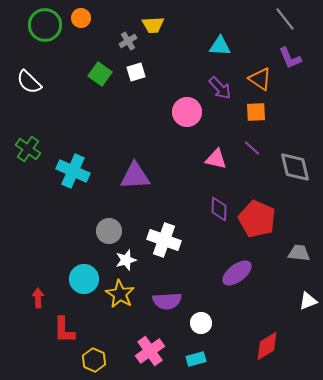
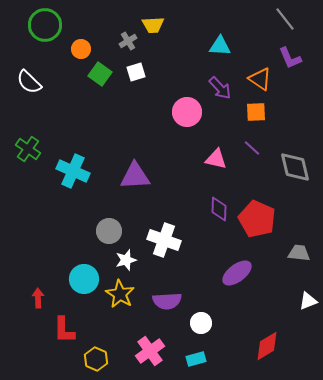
orange circle: moved 31 px down
yellow hexagon: moved 2 px right, 1 px up
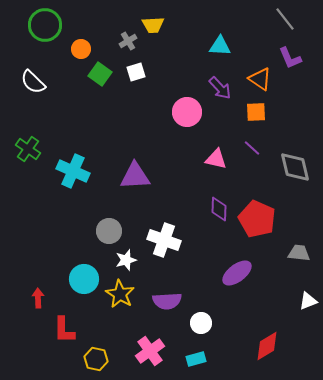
white semicircle: moved 4 px right
yellow hexagon: rotated 10 degrees counterclockwise
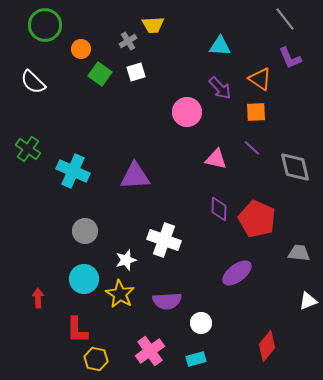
gray circle: moved 24 px left
red L-shape: moved 13 px right
red diamond: rotated 20 degrees counterclockwise
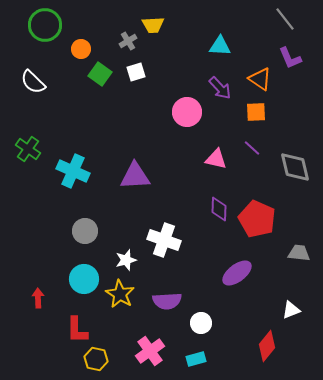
white triangle: moved 17 px left, 9 px down
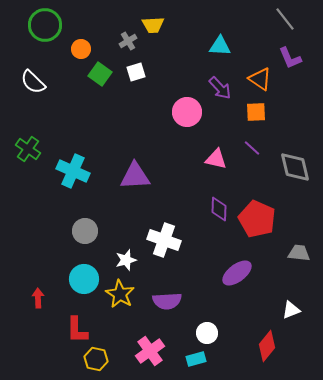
white circle: moved 6 px right, 10 px down
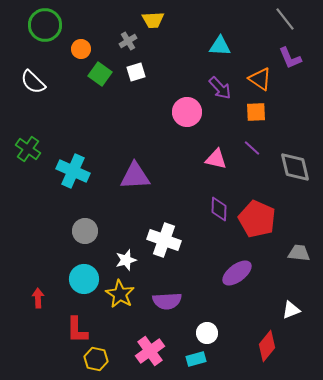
yellow trapezoid: moved 5 px up
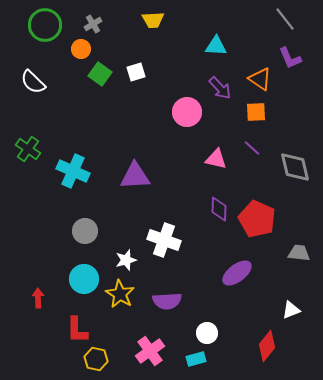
gray cross: moved 35 px left, 17 px up
cyan triangle: moved 4 px left
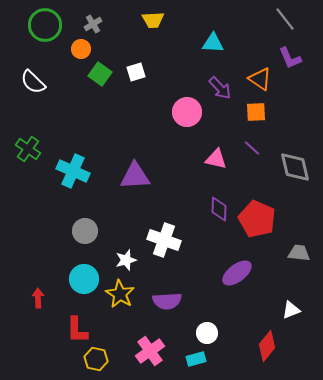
cyan triangle: moved 3 px left, 3 px up
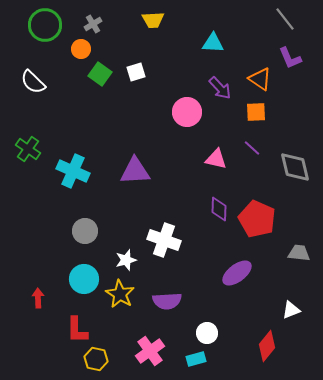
purple triangle: moved 5 px up
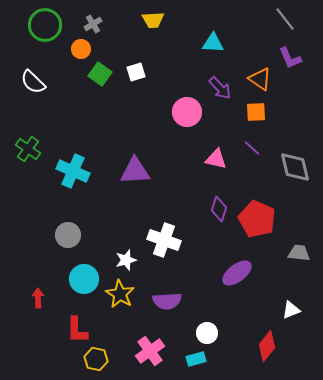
purple diamond: rotated 15 degrees clockwise
gray circle: moved 17 px left, 4 px down
